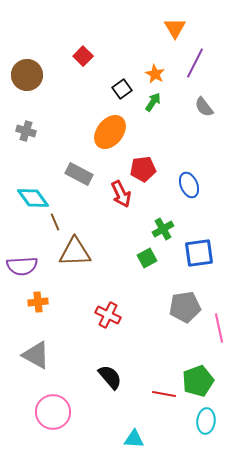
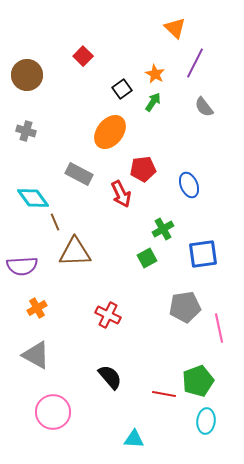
orange triangle: rotated 15 degrees counterclockwise
blue square: moved 4 px right, 1 px down
orange cross: moved 1 px left, 6 px down; rotated 24 degrees counterclockwise
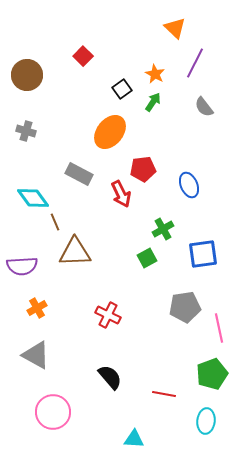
green pentagon: moved 14 px right, 7 px up
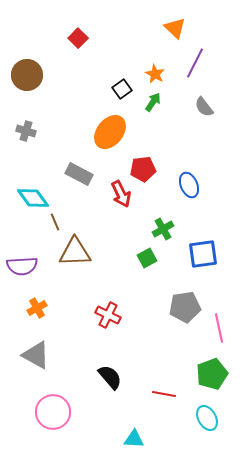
red square: moved 5 px left, 18 px up
cyan ellipse: moved 1 px right, 3 px up; rotated 35 degrees counterclockwise
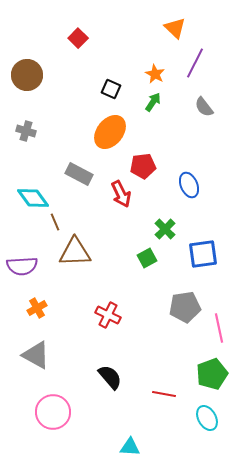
black square: moved 11 px left; rotated 30 degrees counterclockwise
red pentagon: moved 3 px up
green cross: moved 2 px right; rotated 15 degrees counterclockwise
cyan triangle: moved 4 px left, 8 px down
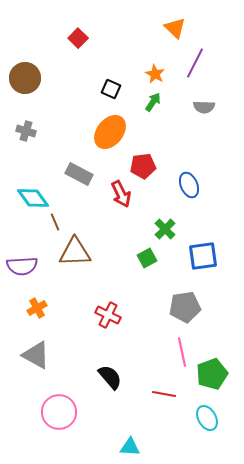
brown circle: moved 2 px left, 3 px down
gray semicircle: rotated 50 degrees counterclockwise
blue square: moved 2 px down
pink line: moved 37 px left, 24 px down
pink circle: moved 6 px right
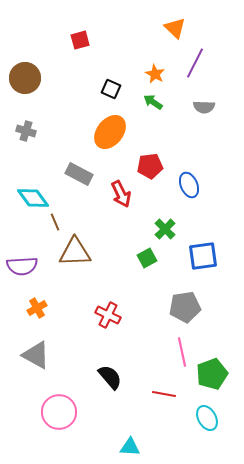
red square: moved 2 px right, 2 px down; rotated 30 degrees clockwise
green arrow: rotated 90 degrees counterclockwise
red pentagon: moved 7 px right
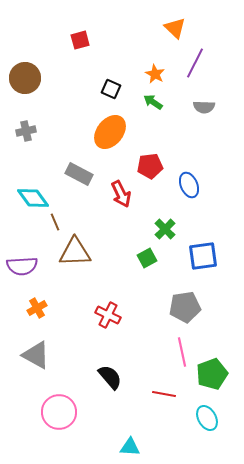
gray cross: rotated 30 degrees counterclockwise
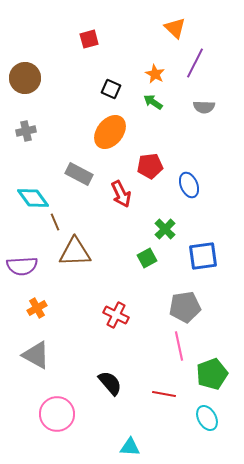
red square: moved 9 px right, 1 px up
red cross: moved 8 px right
pink line: moved 3 px left, 6 px up
black semicircle: moved 6 px down
pink circle: moved 2 px left, 2 px down
